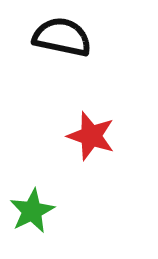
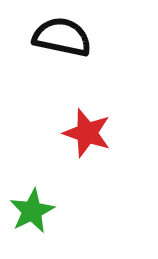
red star: moved 4 px left, 3 px up
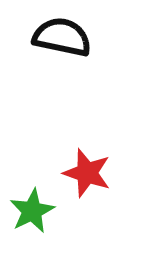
red star: moved 40 px down
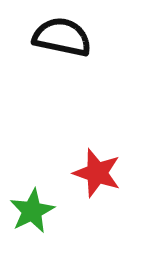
red star: moved 10 px right
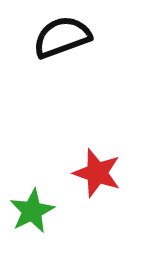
black semicircle: rotated 32 degrees counterclockwise
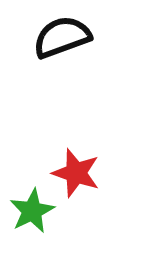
red star: moved 21 px left
